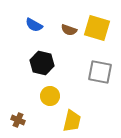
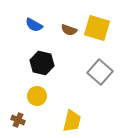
gray square: rotated 30 degrees clockwise
yellow circle: moved 13 px left
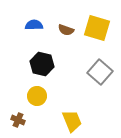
blue semicircle: rotated 150 degrees clockwise
brown semicircle: moved 3 px left
black hexagon: moved 1 px down
yellow trapezoid: rotated 35 degrees counterclockwise
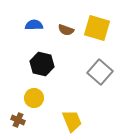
yellow circle: moved 3 px left, 2 px down
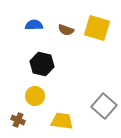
gray square: moved 4 px right, 34 px down
yellow circle: moved 1 px right, 2 px up
yellow trapezoid: moved 10 px left; rotated 60 degrees counterclockwise
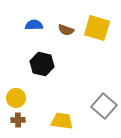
yellow circle: moved 19 px left, 2 px down
brown cross: rotated 24 degrees counterclockwise
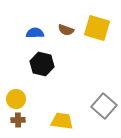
blue semicircle: moved 1 px right, 8 px down
yellow circle: moved 1 px down
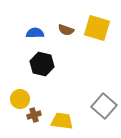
yellow circle: moved 4 px right
brown cross: moved 16 px right, 5 px up; rotated 16 degrees counterclockwise
